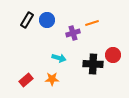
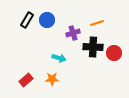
orange line: moved 5 px right
red circle: moved 1 px right, 2 px up
black cross: moved 17 px up
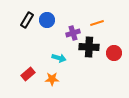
black cross: moved 4 px left
red rectangle: moved 2 px right, 6 px up
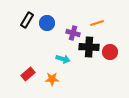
blue circle: moved 3 px down
purple cross: rotated 32 degrees clockwise
red circle: moved 4 px left, 1 px up
cyan arrow: moved 4 px right, 1 px down
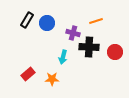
orange line: moved 1 px left, 2 px up
red circle: moved 5 px right
cyan arrow: moved 2 px up; rotated 88 degrees clockwise
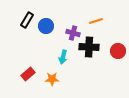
blue circle: moved 1 px left, 3 px down
red circle: moved 3 px right, 1 px up
